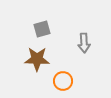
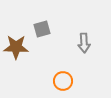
brown star: moved 21 px left, 12 px up
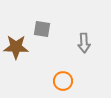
gray square: rotated 24 degrees clockwise
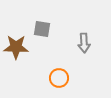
orange circle: moved 4 px left, 3 px up
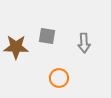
gray square: moved 5 px right, 7 px down
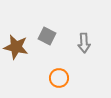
gray square: rotated 18 degrees clockwise
brown star: rotated 10 degrees clockwise
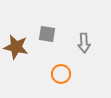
gray square: moved 2 px up; rotated 18 degrees counterclockwise
orange circle: moved 2 px right, 4 px up
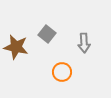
gray square: rotated 30 degrees clockwise
orange circle: moved 1 px right, 2 px up
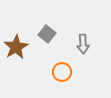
gray arrow: moved 1 px left, 1 px down
brown star: rotated 30 degrees clockwise
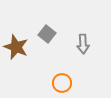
brown star: rotated 20 degrees counterclockwise
orange circle: moved 11 px down
